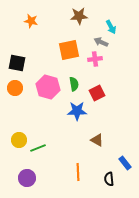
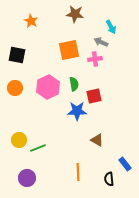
brown star: moved 4 px left, 2 px up; rotated 12 degrees clockwise
orange star: rotated 16 degrees clockwise
black square: moved 8 px up
pink hexagon: rotated 20 degrees clockwise
red square: moved 3 px left, 3 px down; rotated 14 degrees clockwise
blue rectangle: moved 1 px down
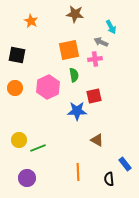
green semicircle: moved 9 px up
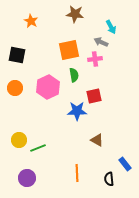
orange line: moved 1 px left, 1 px down
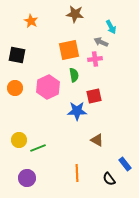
black semicircle: rotated 32 degrees counterclockwise
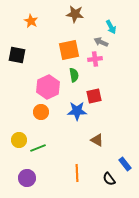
orange circle: moved 26 px right, 24 px down
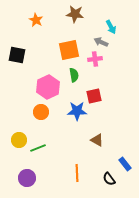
orange star: moved 5 px right, 1 px up
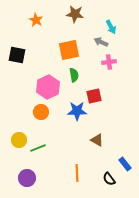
pink cross: moved 14 px right, 3 px down
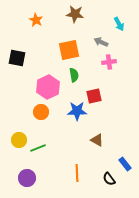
cyan arrow: moved 8 px right, 3 px up
black square: moved 3 px down
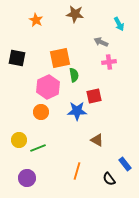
orange square: moved 9 px left, 8 px down
orange line: moved 2 px up; rotated 18 degrees clockwise
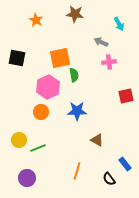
red square: moved 32 px right
